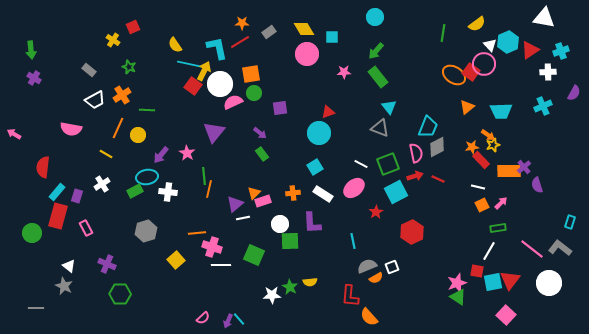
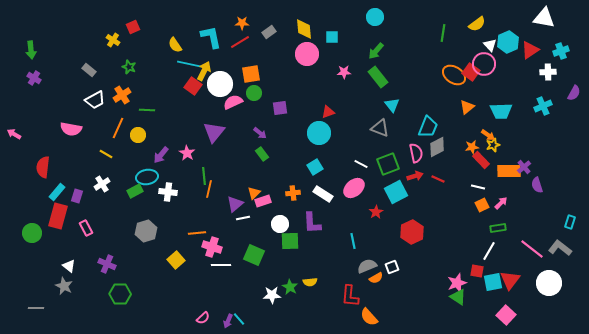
yellow diamond at (304, 29): rotated 25 degrees clockwise
cyan L-shape at (217, 48): moved 6 px left, 11 px up
cyan triangle at (389, 107): moved 3 px right, 2 px up
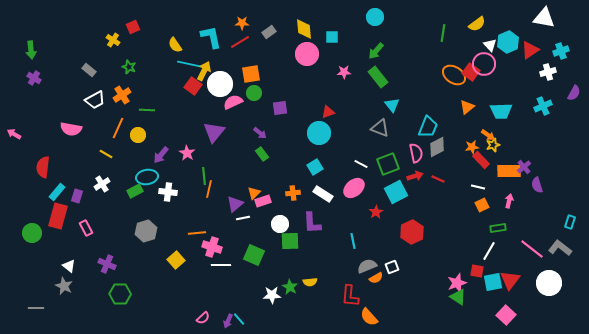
white cross at (548, 72): rotated 14 degrees counterclockwise
pink arrow at (501, 203): moved 8 px right, 2 px up; rotated 32 degrees counterclockwise
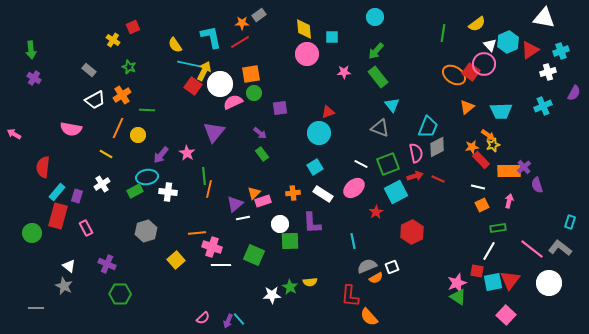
gray rectangle at (269, 32): moved 10 px left, 17 px up
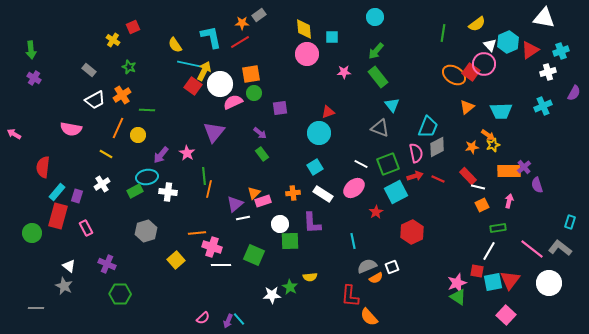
red rectangle at (481, 160): moved 13 px left, 16 px down
yellow semicircle at (310, 282): moved 5 px up
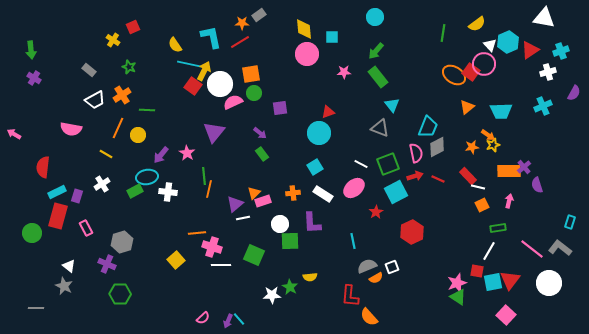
cyan rectangle at (57, 192): rotated 24 degrees clockwise
gray hexagon at (146, 231): moved 24 px left, 11 px down
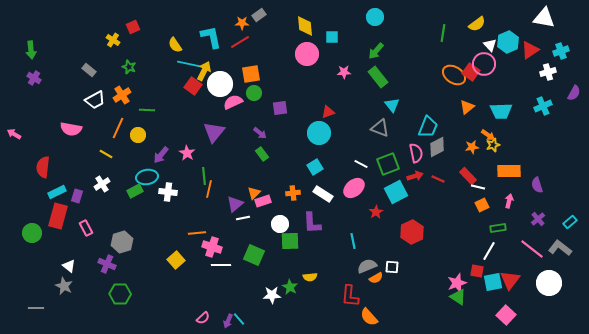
yellow diamond at (304, 29): moved 1 px right, 3 px up
purple cross at (524, 167): moved 14 px right, 52 px down
cyan rectangle at (570, 222): rotated 32 degrees clockwise
white square at (392, 267): rotated 24 degrees clockwise
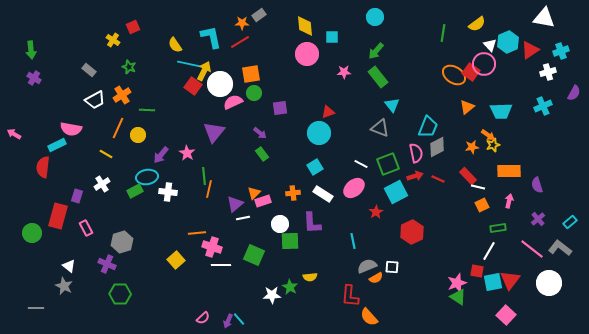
cyan rectangle at (57, 192): moved 47 px up
